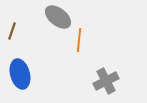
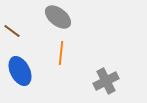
brown line: rotated 72 degrees counterclockwise
orange line: moved 18 px left, 13 px down
blue ellipse: moved 3 px up; rotated 12 degrees counterclockwise
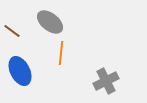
gray ellipse: moved 8 px left, 5 px down
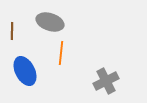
gray ellipse: rotated 20 degrees counterclockwise
brown line: rotated 54 degrees clockwise
blue ellipse: moved 5 px right
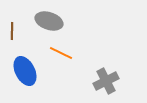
gray ellipse: moved 1 px left, 1 px up
orange line: rotated 70 degrees counterclockwise
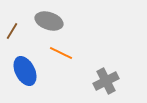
brown line: rotated 30 degrees clockwise
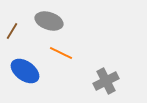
blue ellipse: rotated 28 degrees counterclockwise
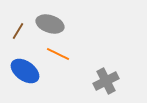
gray ellipse: moved 1 px right, 3 px down
brown line: moved 6 px right
orange line: moved 3 px left, 1 px down
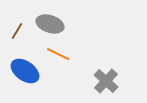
brown line: moved 1 px left
gray cross: rotated 20 degrees counterclockwise
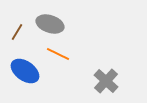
brown line: moved 1 px down
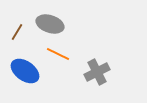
gray cross: moved 9 px left, 9 px up; rotated 20 degrees clockwise
